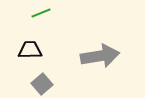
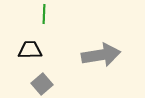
green line: moved 3 px right, 1 px down; rotated 66 degrees counterclockwise
gray arrow: moved 1 px right, 1 px up
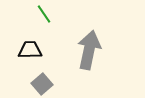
green line: rotated 36 degrees counterclockwise
gray arrow: moved 12 px left, 5 px up; rotated 69 degrees counterclockwise
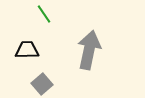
black trapezoid: moved 3 px left
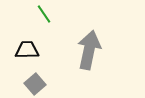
gray square: moved 7 px left
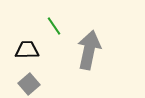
green line: moved 10 px right, 12 px down
gray square: moved 6 px left
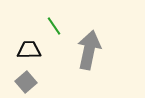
black trapezoid: moved 2 px right
gray square: moved 3 px left, 2 px up
